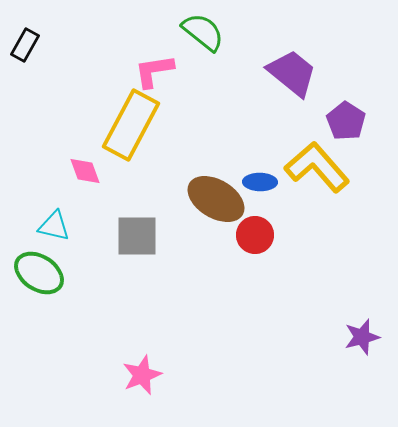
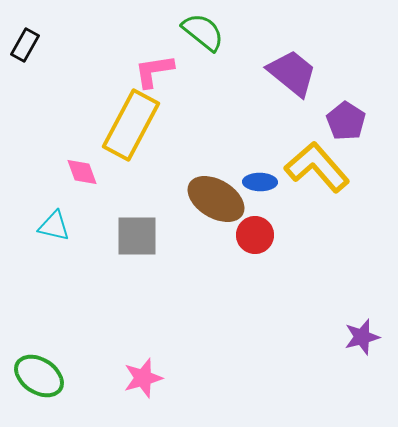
pink diamond: moved 3 px left, 1 px down
green ellipse: moved 103 px down
pink star: moved 1 px right, 3 px down; rotated 6 degrees clockwise
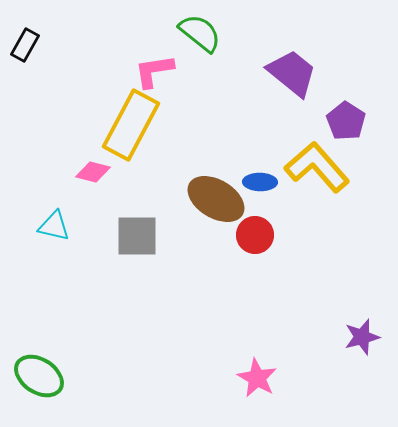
green semicircle: moved 3 px left, 1 px down
pink diamond: moved 11 px right; rotated 56 degrees counterclockwise
pink star: moved 114 px right; rotated 27 degrees counterclockwise
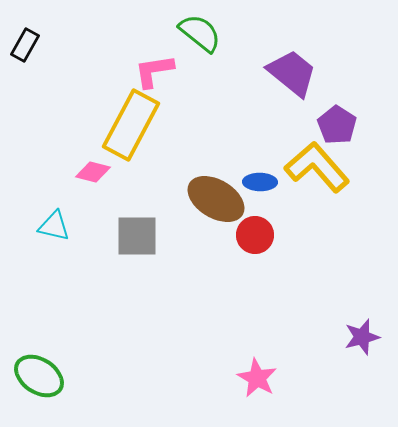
purple pentagon: moved 9 px left, 4 px down
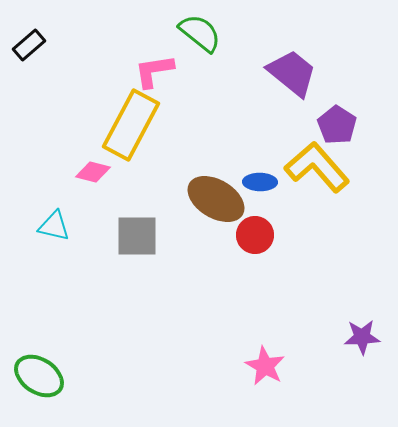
black rectangle: moved 4 px right; rotated 20 degrees clockwise
purple star: rotated 12 degrees clockwise
pink star: moved 8 px right, 12 px up
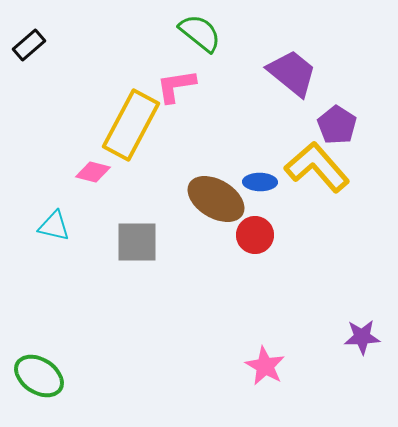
pink L-shape: moved 22 px right, 15 px down
gray square: moved 6 px down
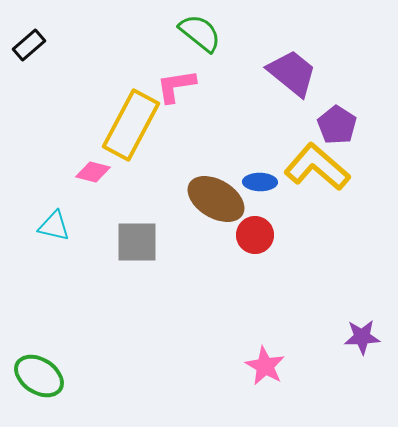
yellow L-shape: rotated 8 degrees counterclockwise
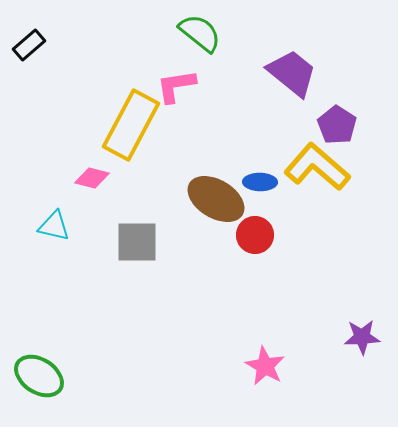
pink diamond: moved 1 px left, 6 px down
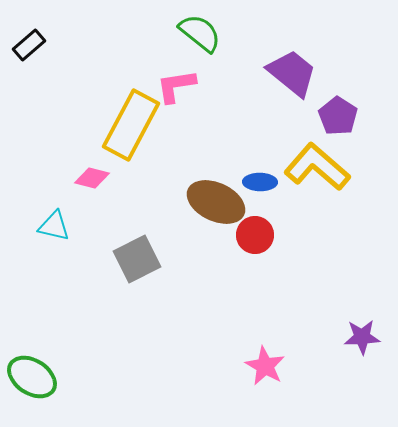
purple pentagon: moved 1 px right, 9 px up
brown ellipse: moved 3 px down; rotated 6 degrees counterclockwise
gray square: moved 17 px down; rotated 27 degrees counterclockwise
green ellipse: moved 7 px left, 1 px down
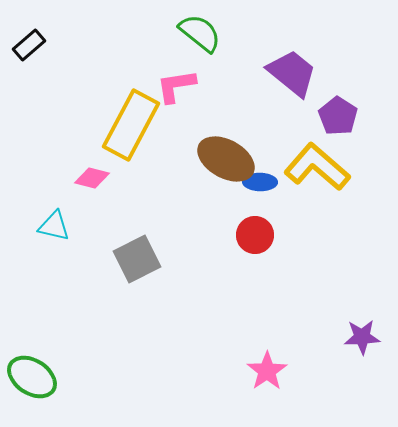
brown ellipse: moved 10 px right, 43 px up; rotated 4 degrees clockwise
pink star: moved 2 px right, 5 px down; rotated 9 degrees clockwise
